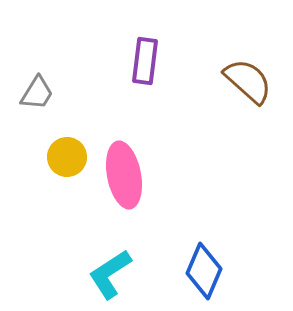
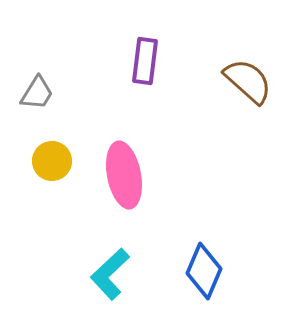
yellow circle: moved 15 px left, 4 px down
cyan L-shape: rotated 10 degrees counterclockwise
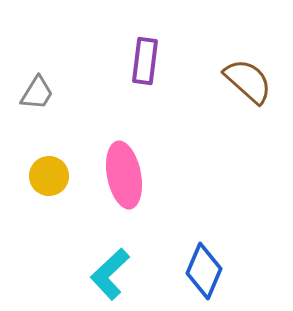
yellow circle: moved 3 px left, 15 px down
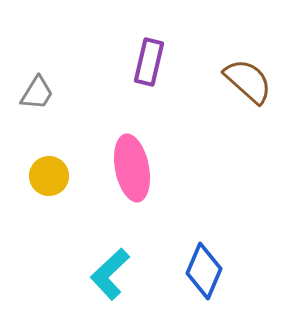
purple rectangle: moved 4 px right, 1 px down; rotated 6 degrees clockwise
pink ellipse: moved 8 px right, 7 px up
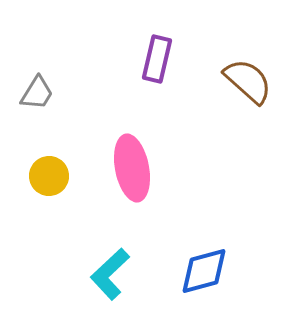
purple rectangle: moved 8 px right, 3 px up
blue diamond: rotated 52 degrees clockwise
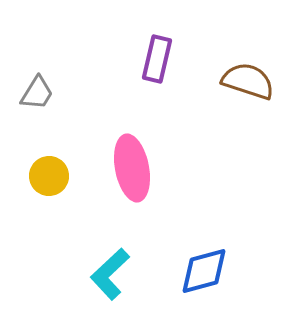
brown semicircle: rotated 24 degrees counterclockwise
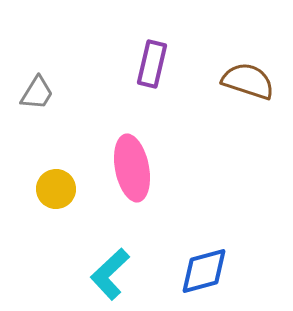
purple rectangle: moved 5 px left, 5 px down
yellow circle: moved 7 px right, 13 px down
